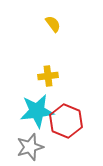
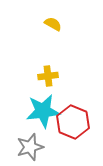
yellow semicircle: rotated 24 degrees counterclockwise
cyan star: moved 6 px right
red hexagon: moved 7 px right, 1 px down
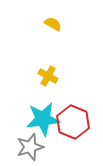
yellow cross: rotated 36 degrees clockwise
cyan star: moved 8 px down
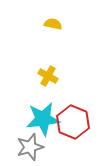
yellow semicircle: rotated 18 degrees counterclockwise
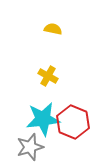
yellow semicircle: moved 5 px down
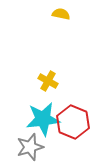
yellow semicircle: moved 8 px right, 15 px up
yellow cross: moved 5 px down
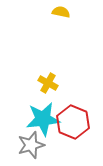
yellow semicircle: moved 2 px up
yellow cross: moved 2 px down
gray star: moved 1 px right, 2 px up
